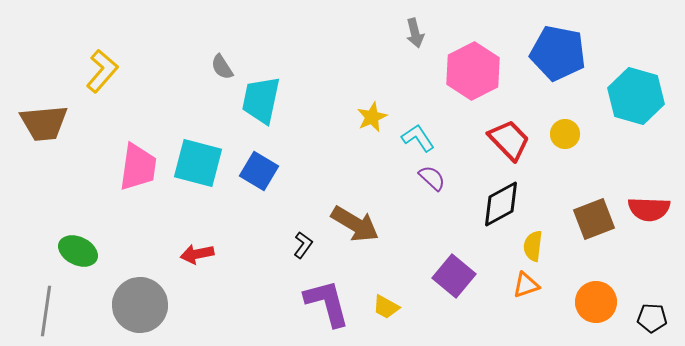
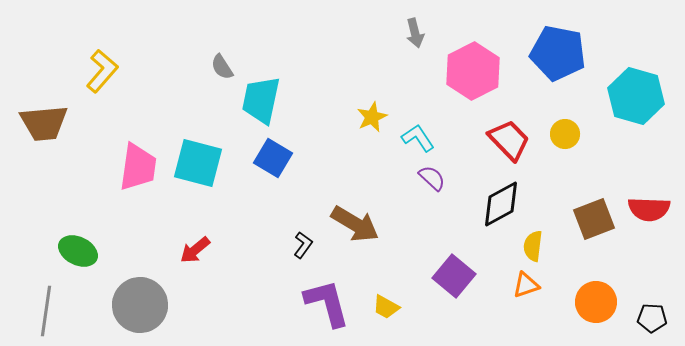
blue square: moved 14 px right, 13 px up
red arrow: moved 2 px left, 4 px up; rotated 28 degrees counterclockwise
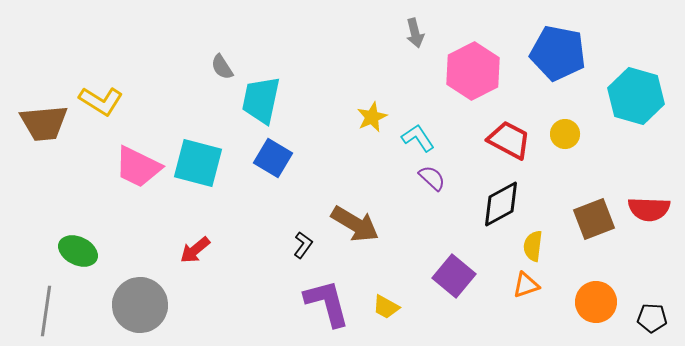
yellow L-shape: moved 1 px left, 30 px down; rotated 81 degrees clockwise
red trapezoid: rotated 18 degrees counterclockwise
pink trapezoid: rotated 108 degrees clockwise
